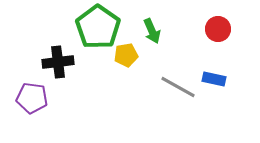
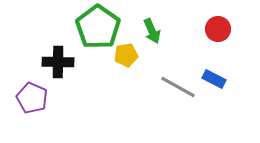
black cross: rotated 8 degrees clockwise
blue rectangle: rotated 15 degrees clockwise
purple pentagon: rotated 16 degrees clockwise
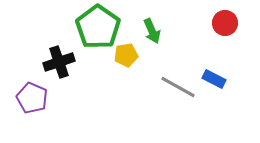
red circle: moved 7 px right, 6 px up
black cross: moved 1 px right; rotated 20 degrees counterclockwise
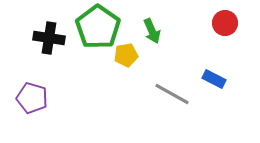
black cross: moved 10 px left, 24 px up; rotated 28 degrees clockwise
gray line: moved 6 px left, 7 px down
purple pentagon: rotated 8 degrees counterclockwise
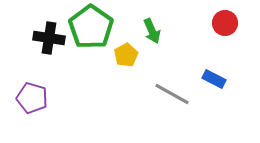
green pentagon: moved 7 px left
yellow pentagon: rotated 20 degrees counterclockwise
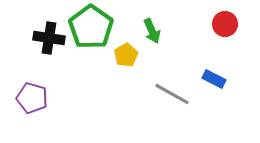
red circle: moved 1 px down
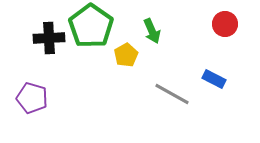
green pentagon: moved 1 px up
black cross: rotated 12 degrees counterclockwise
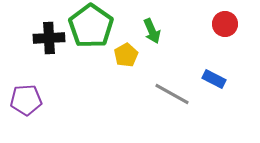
purple pentagon: moved 6 px left, 2 px down; rotated 20 degrees counterclockwise
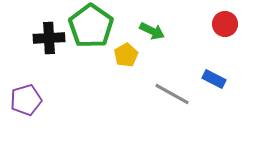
green arrow: rotated 40 degrees counterclockwise
purple pentagon: rotated 12 degrees counterclockwise
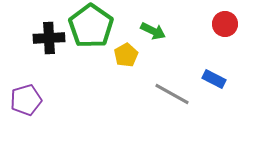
green arrow: moved 1 px right
